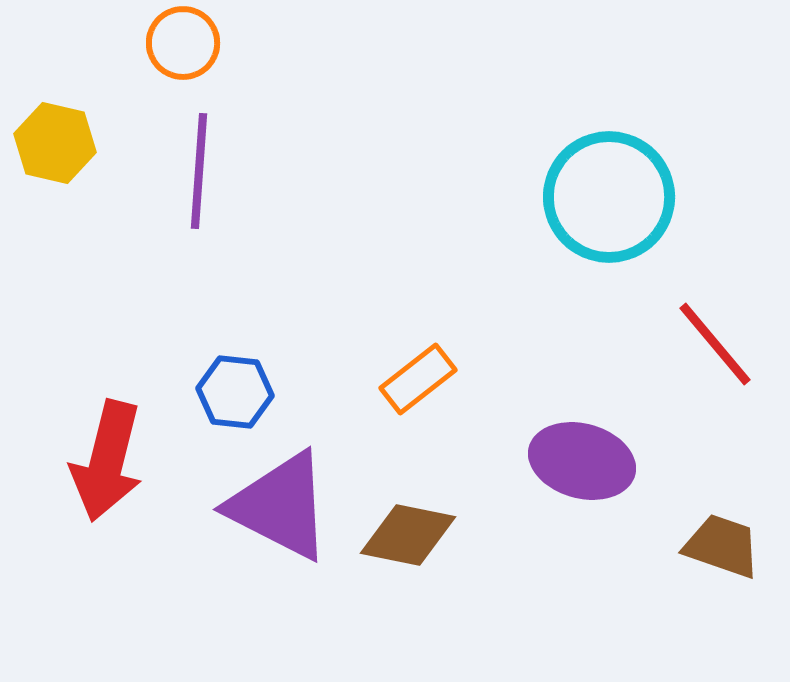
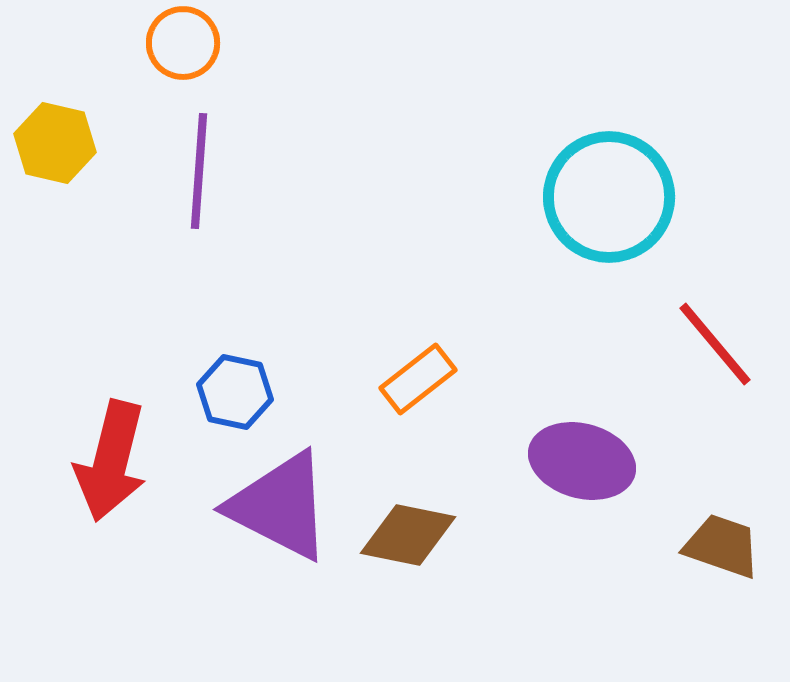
blue hexagon: rotated 6 degrees clockwise
red arrow: moved 4 px right
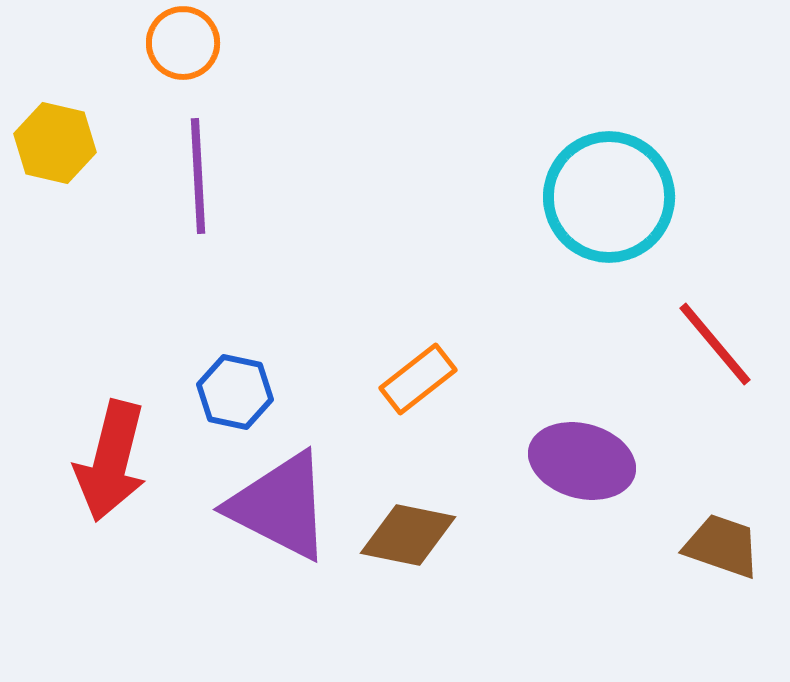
purple line: moved 1 px left, 5 px down; rotated 7 degrees counterclockwise
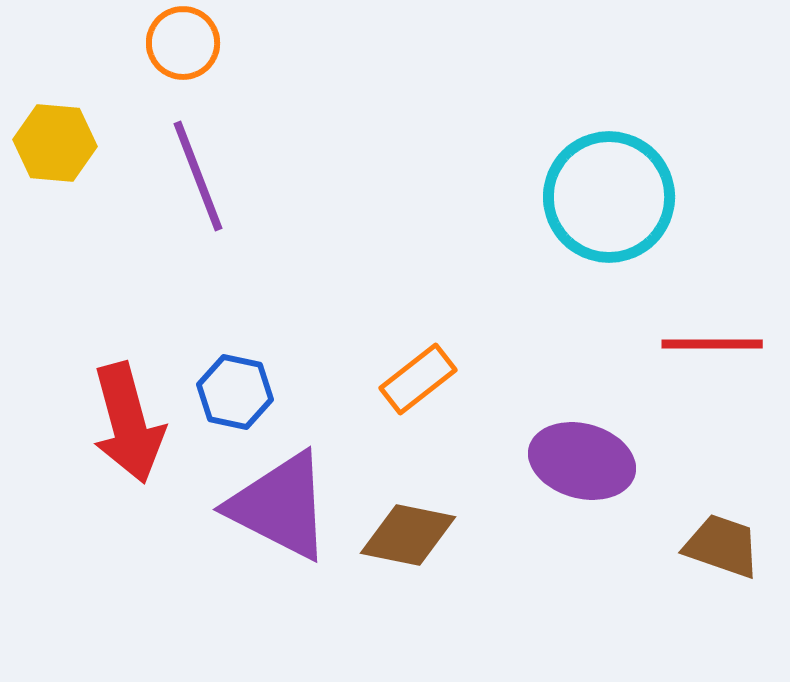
yellow hexagon: rotated 8 degrees counterclockwise
purple line: rotated 18 degrees counterclockwise
red line: moved 3 px left; rotated 50 degrees counterclockwise
red arrow: moved 17 px right, 38 px up; rotated 29 degrees counterclockwise
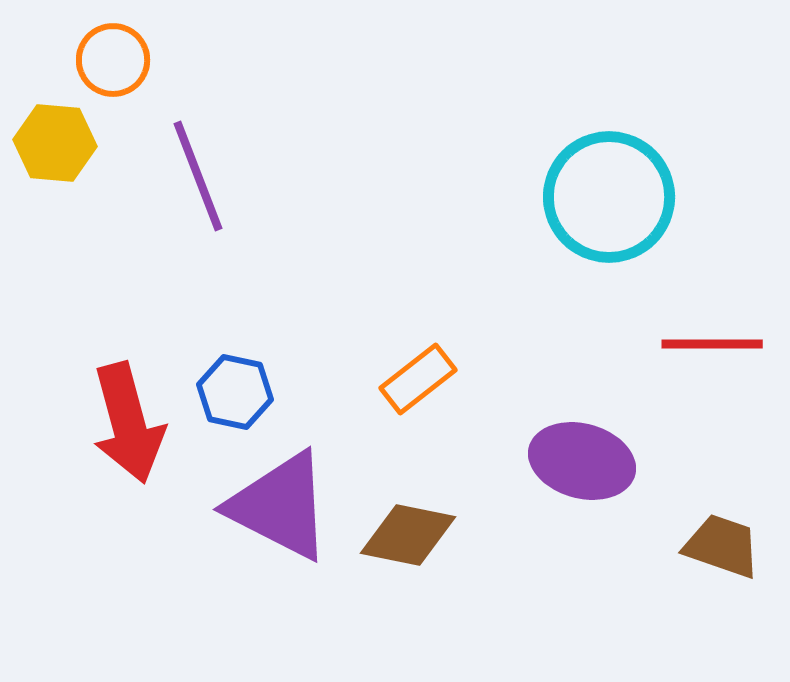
orange circle: moved 70 px left, 17 px down
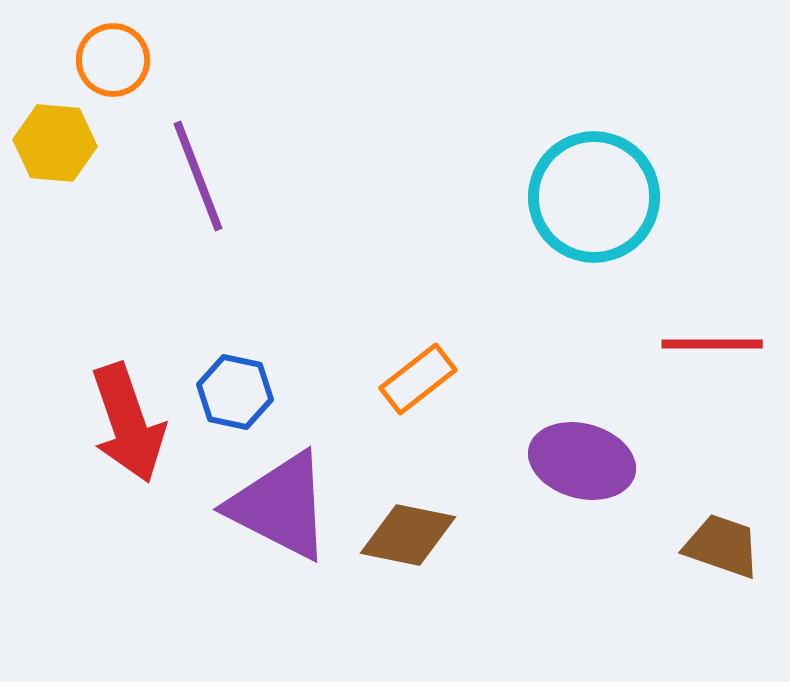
cyan circle: moved 15 px left
red arrow: rotated 4 degrees counterclockwise
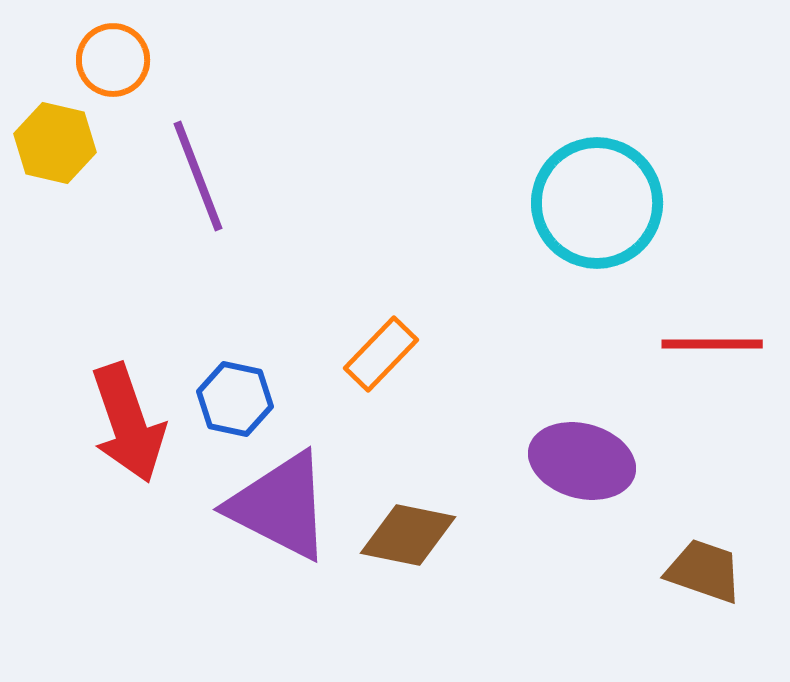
yellow hexagon: rotated 8 degrees clockwise
cyan circle: moved 3 px right, 6 px down
orange rectangle: moved 37 px left, 25 px up; rotated 8 degrees counterclockwise
blue hexagon: moved 7 px down
brown trapezoid: moved 18 px left, 25 px down
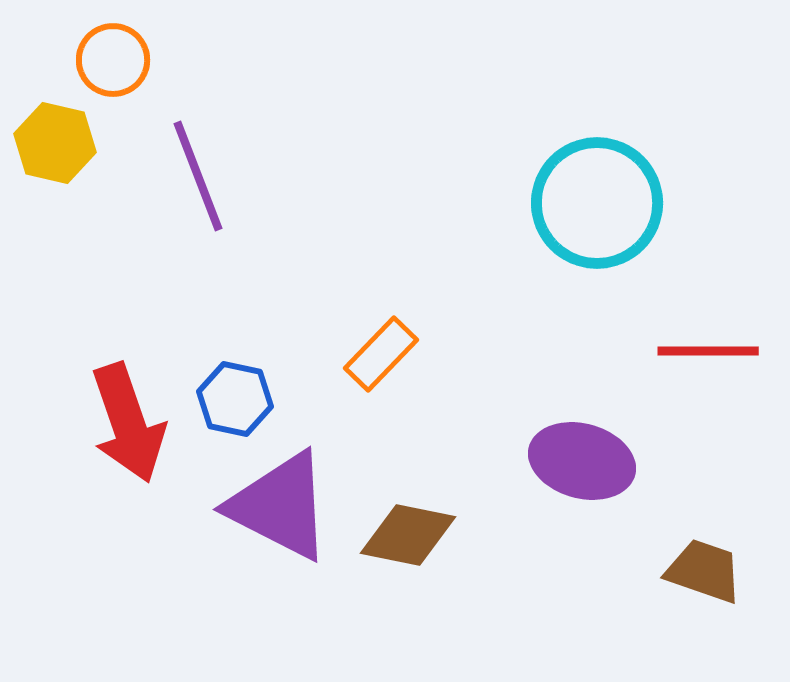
red line: moved 4 px left, 7 px down
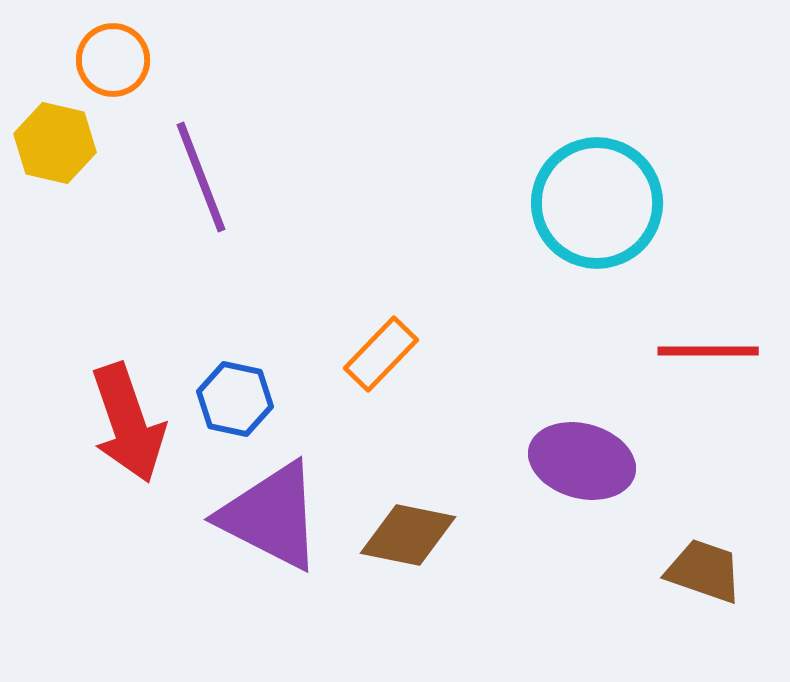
purple line: moved 3 px right, 1 px down
purple triangle: moved 9 px left, 10 px down
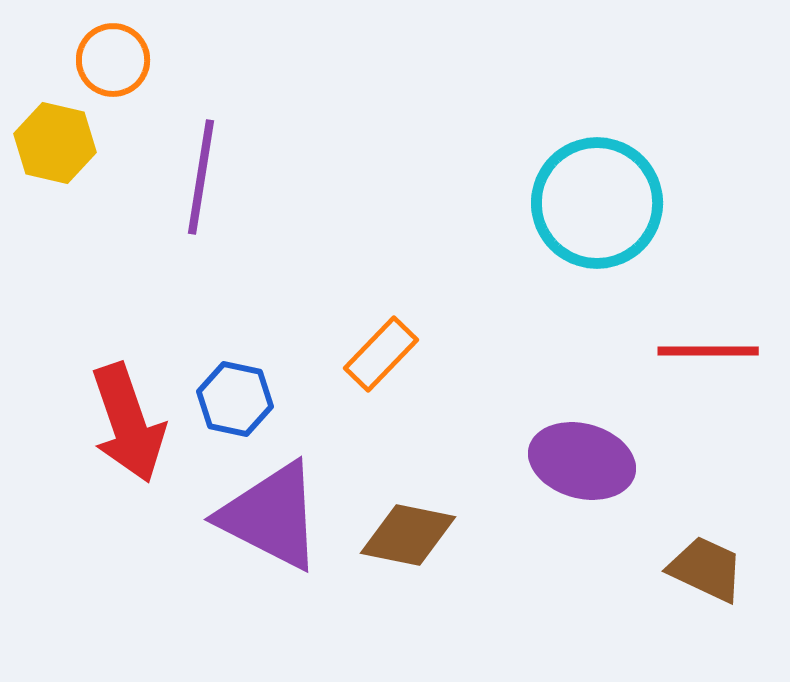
purple line: rotated 30 degrees clockwise
brown trapezoid: moved 2 px right, 2 px up; rotated 6 degrees clockwise
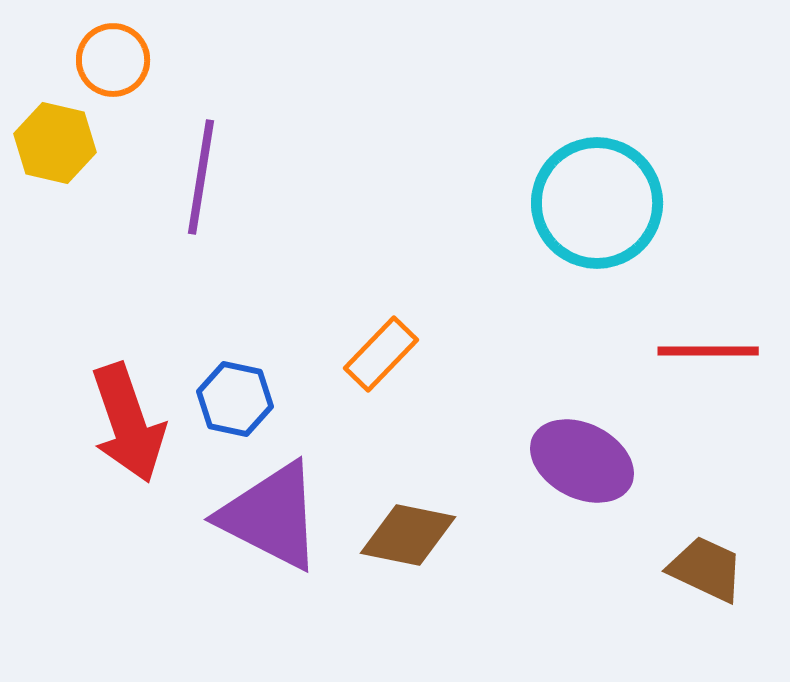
purple ellipse: rotated 12 degrees clockwise
